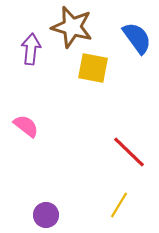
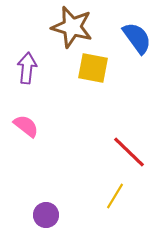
purple arrow: moved 4 px left, 19 px down
yellow line: moved 4 px left, 9 px up
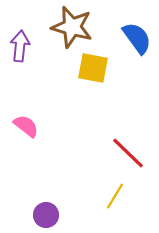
purple arrow: moved 7 px left, 22 px up
red line: moved 1 px left, 1 px down
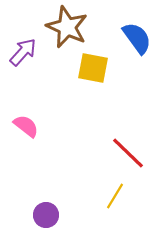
brown star: moved 5 px left; rotated 9 degrees clockwise
purple arrow: moved 3 px right, 6 px down; rotated 36 degrees clockwise
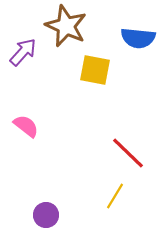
brown star: moved 1 px left, 1 px up
blue semicircle: moved 1 px right; rotated 132 degrees clockwise
yellow square: moved 2 px right, 2 px down
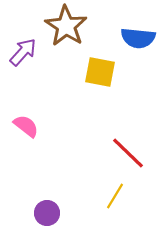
brown star: rotated 9 degrees clockwise
yellow square: moved 5 px right, 2 px down
purple circle: moved 1 px right, 2 px up
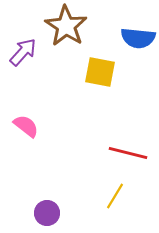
red line: rotated 30 degrees counterclockwise
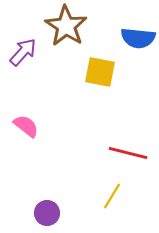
yellow line: moved 3 px left
